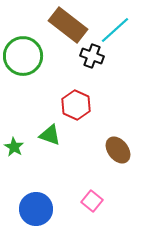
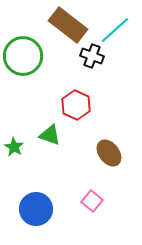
brown ellipse: moved 9 px left, 3 px down
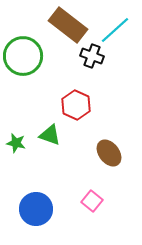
green star: moved 2 px right, 4 px up; rotated 18 degrees counterclockwise
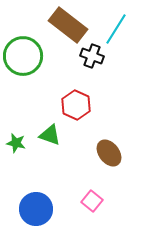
cyan line: moved 1 px right, 1 px up; rotated 16 degrees counterclockwise
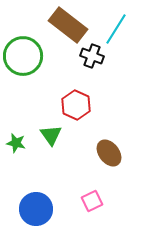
green triangle: moved 1 px right; rotated 35 degrees clockwise
pink square: rotated 25 degrees clockwise
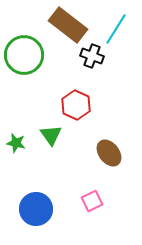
green circle: moved 1 px right, 1 px up
